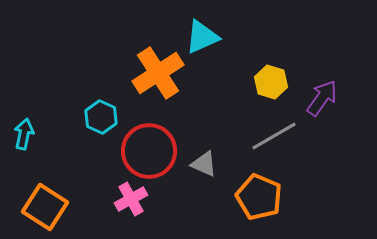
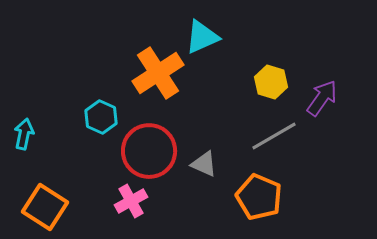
pink cross: moved 2 px down
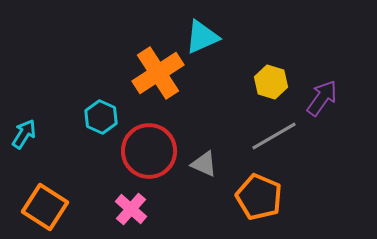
cyan arrow: rotated 20 degrees clockwise
pink cross: moved 8 px down; rotated 20 degrees counterclockwise
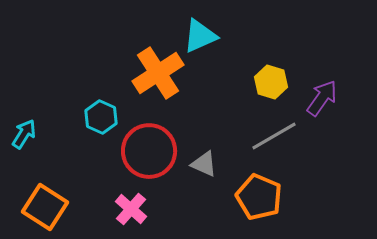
cyan triangle: moved 2 px left, 1 px up
